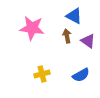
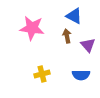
purple triangle: moved 4 px down; rotated 14 degrees clockwise
blue semicircle: rotated 30 degrees clockwise
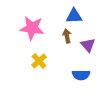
blue triangle: rotated 30 degrees counterclockwise
yellow cross: moved 3 px left, 13 px up; rotated 28 degrees counterclockwise
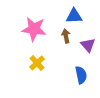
pink star: moved 2 px right, 1 px down
brown arrow: moved 1 px left
yellow cross: moved 2 px left, 2 px down
blue semicircle: rotated 102 degrees counterclockwise
